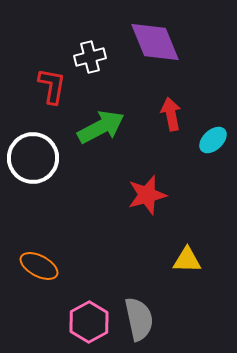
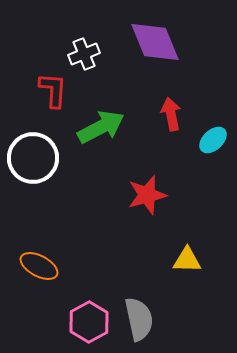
white cross: moved 6 px left, 3 px up; rotated 8 degrees counterclockwise
red L-shape: moved 1 px right, 4 px down; rotated 6 degrees counterclockwise
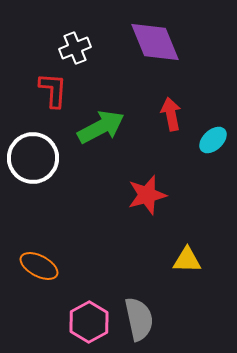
white cross: moved 9 px left, 6 px up
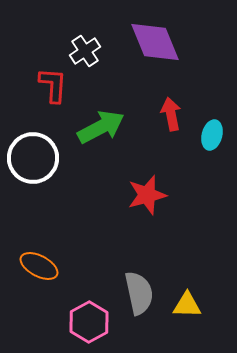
white cross: moved 10 px right, 3 px down; rotated 12 degrees counterclockwise
red L-shape: moved 5 px up
cyan ellipse: moved 1 px left, 5 px up; rotated 32 degrees counterclockwise
yellow triangle: moved 45 px down
gray semicircle: moved 26 px up
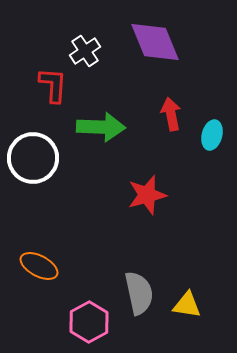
green arrow: rotated 30 degrees clockwise
yellow triangle: rotated 8 degrees clockwise
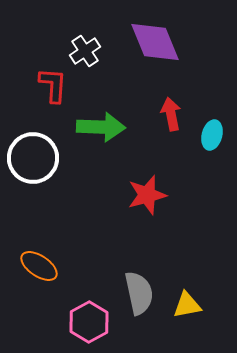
orange ellipse: rotated 6 degrees clockwise
yellow triangle: rotated 20 degrees counterclockwise
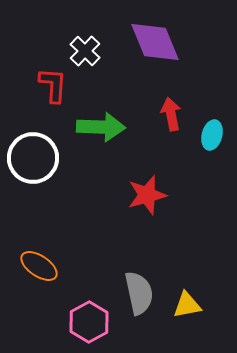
white cross: rotated 12 degrees counterclockwise
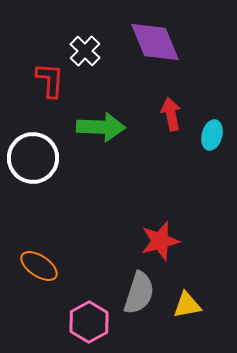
red L-shape: moved 3 px left, 5 px up
red star: moved 13 px right, 46 px down
gray semicircle: rotated 30 degrees clockwise
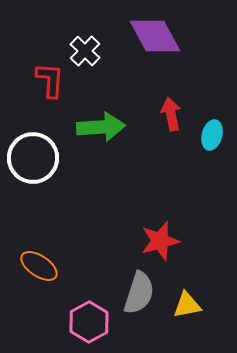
purple diamond: moved 6 px up; rotated 6 degrees counterclockwise
green arrow: rotated 6 degrees counterclockwise
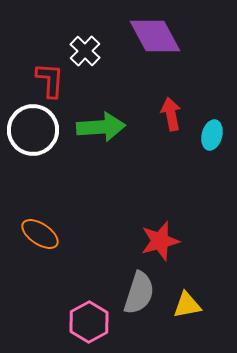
white circle: moved 28 px up
orange ellipse: moved 1 px right, 32 px up
